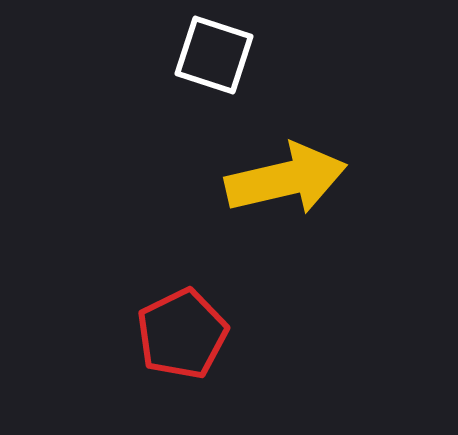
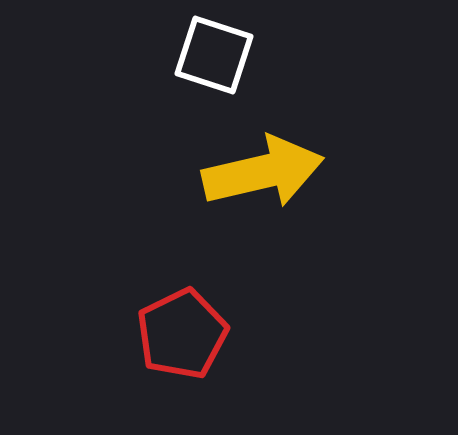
yellow arrow: moved 23 px left, 7 px up
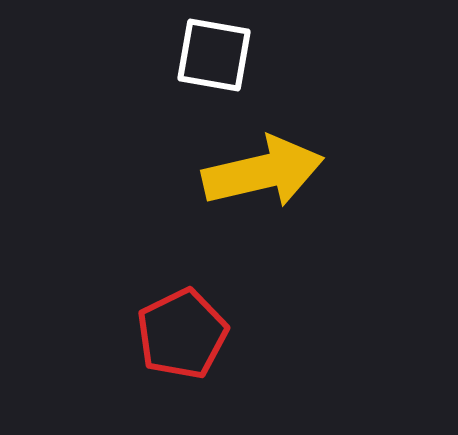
white square: rotated 8 degrees counterclockwise
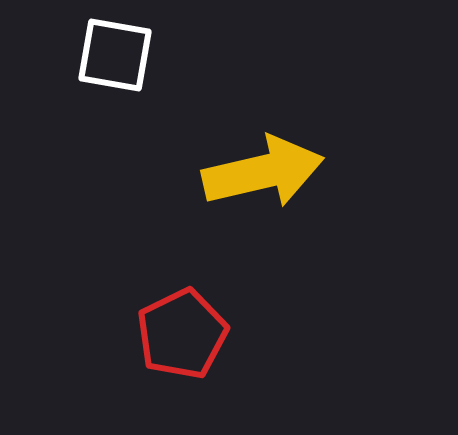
white square: moved 99 px left
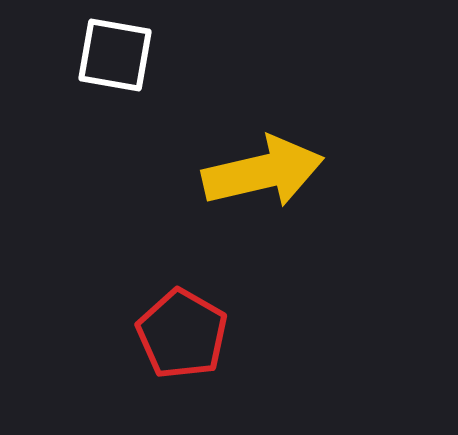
red pentagon: rotated 16 degrees counterclockwise
